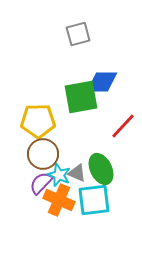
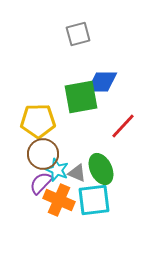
cyan star: moved 2 px left, 5 px up
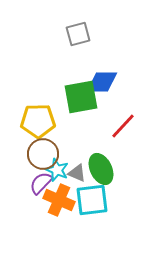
cyan square: moved 2 px left
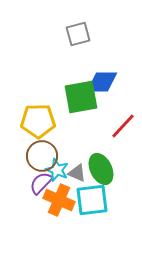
brown circle: moved 1 px left, 2 px down
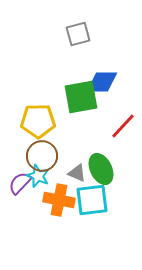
cyan star: moved 19 px left, 6 px down
purple semicircle: moved 21 px left
orange cross: rotated 12 degrees counterclockwise
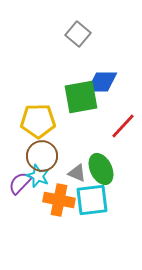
gray square: rotated 35 degrees counterclockwise
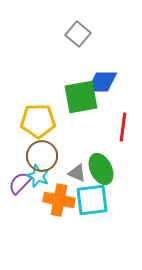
red line: moved 1 px down; rotated 36 degrees counterclockwise
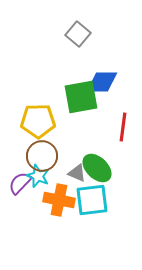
green ellipse: moved 4 px left, 1 px up; rotated 20 degrees counterclockwise
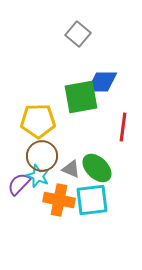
gray triangle: moved 6 px left, 4 px up
purple semicircle: moved 1 px left, 1 px down
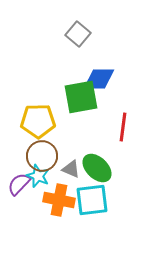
blue diamond: moved 3 px left, 3 px up
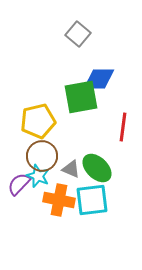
yellow pentagon: rotated 12 degrees counterclockwise
